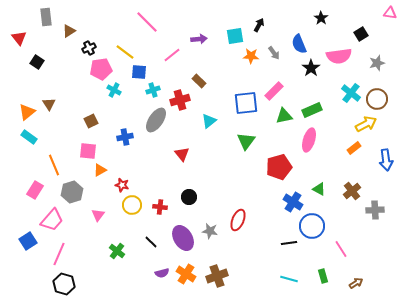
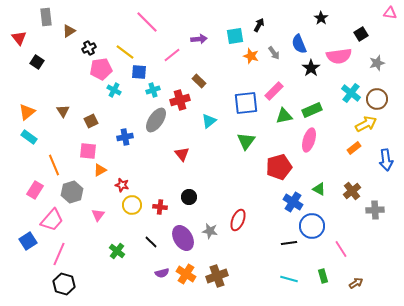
orange star at (251, 56): rotated 14 degrees clockwise
brown triangle at (49, 104): moved 14 px right, 7 px down
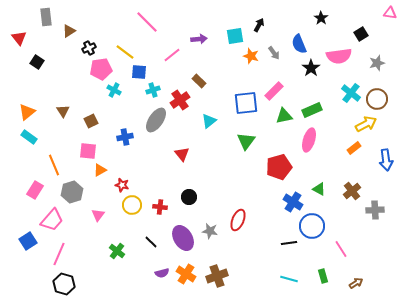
red cross at (180, 100): rotated 18 degrees counterclockwise
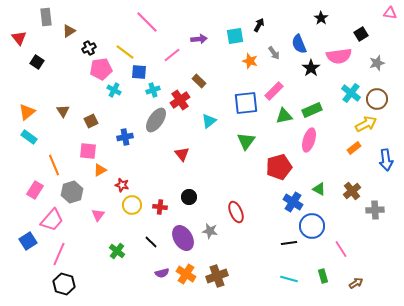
orange star at (251, 56): moved 1 px left, 5 px down
red ellipse at (238, 220): moved 2 px left, 8 px up; rotated 45 degrees counterclockwise
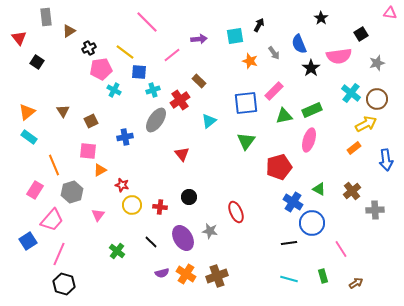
blue circle at (312, 226): moved 3 px up
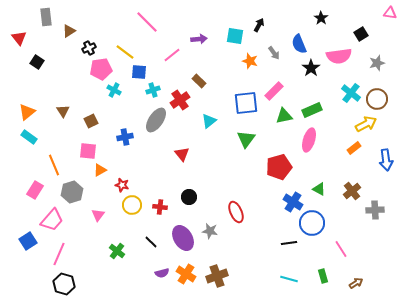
cyan square at (235, 36): rotated 18 degrees clockwise
green triangle at (246, 141): moved 2 px up
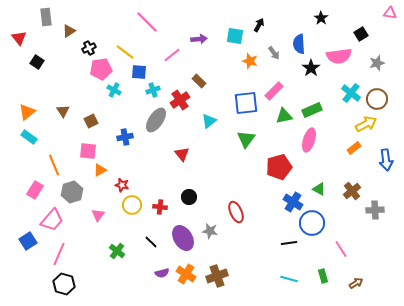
blue semicircle at (299, 44): rotated 18 degrees clockwise
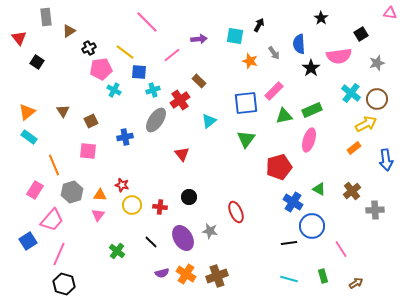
orange triangle at (100, 170): moved 25 px down; rotated 32 degrees clockwise
blue circle at (312, 223): moved 3 px down
